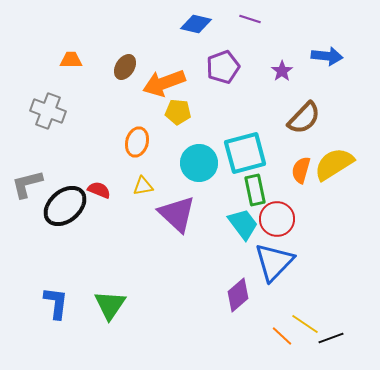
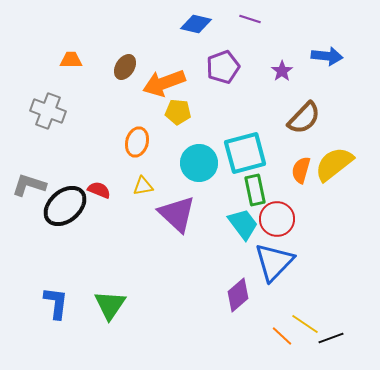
yellow semicircle: rotated 6 degrees counterclockwise
gray L-shape: moved 2 px right, 1 px down; rotated 32 degrees clockwise
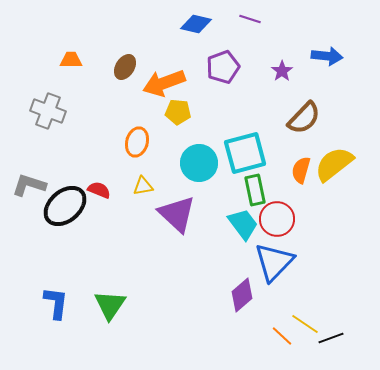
purple diamond: moved 4 px right
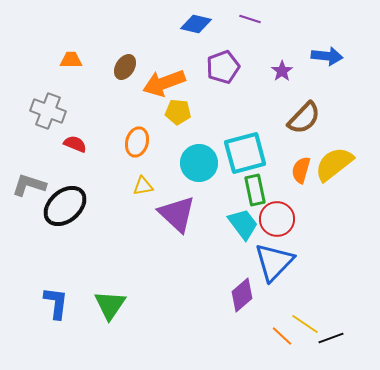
red semicircle: moved 24 px left, 46 px up
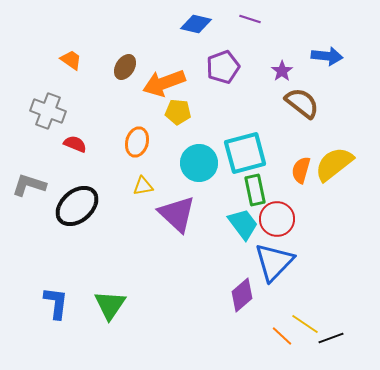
orange trapezoid: rotated 35 degrees clockwise
brown semicircle: moved 2 px left, 15 px up; rotated 96 degrees counterclockwise
black ellipse: moved 12 px right
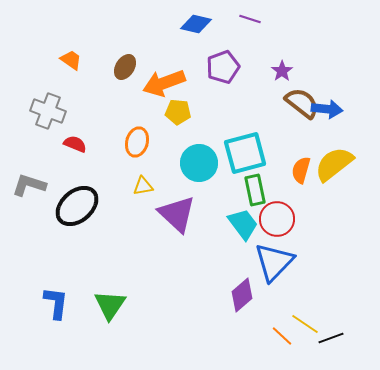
blue arrow: moved 53 px down
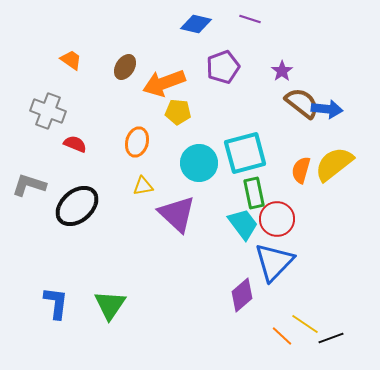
green rectangle: moved 1 px left, 3 px down
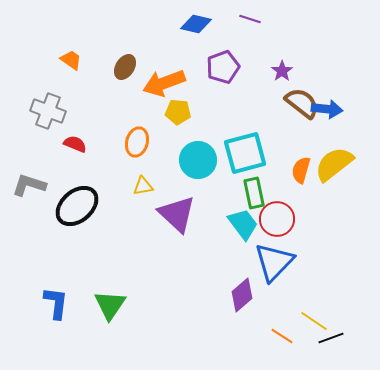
cyan circle: moved 1 px left, 3 px up
yellow line: moved 9 px right, 3 px up
orange line: rotated 10 degrees counterclockwise
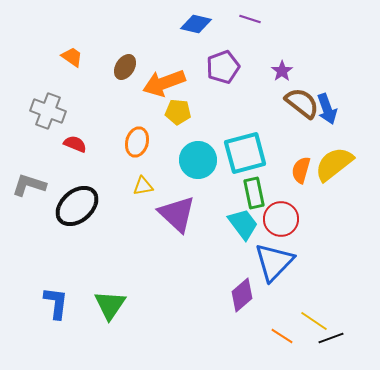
orange trapezoid: moved 1 px right, 3 px up
blue arrow: rotated 64 degrees clockwise
red circle: moved 4 px right
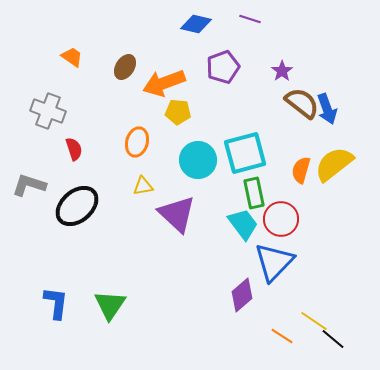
red semicircle: moved 1 px left, 5 px down; rotated 50 degrees clockwise
black line: moved 2 px right, 1 px down; rotated 60 degrees clockwise
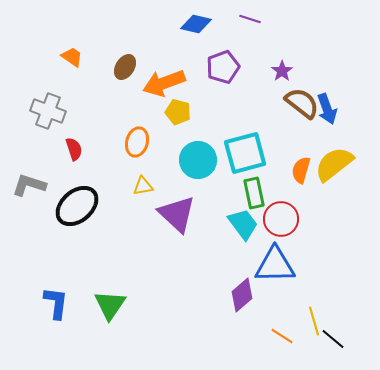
yellow pentagon: rotated 10 degrees clockwise
blue triangle: moved 1 px right, 3 px down; rotated 45 degrees clockwise
yellow line: rotated 40 degrees clockwise
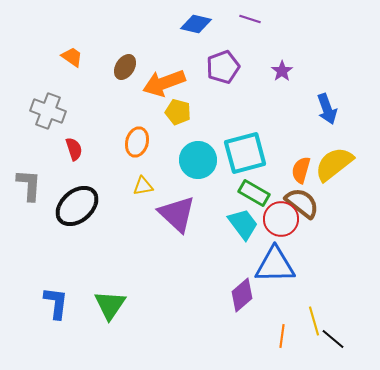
brown semicircle: moved 100 px down
gray L-shape: rotated 76 degrees clockwise
green rectangle: rotated 48 degrees counterclockwise
orange line: rotated 65 degrees clockwise
